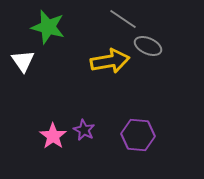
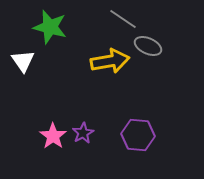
green star: moved 2 px right
purple star: moved 1 px left, 3 px down; rotated 15 degrees clockwise
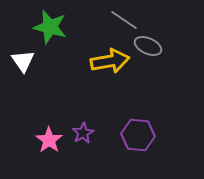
gray line: moved 1 px right, 1 px down
pink star: moved 4 px left, 4 px down
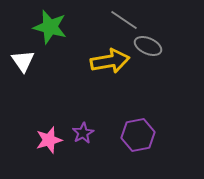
purple hexagon: rotated 16 degrees counterclockwise
pink star: rotated 20 degrees clockwise
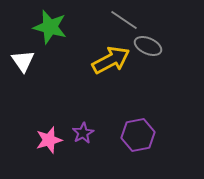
yellow arrow: moved 1 px right, 1 px up; rotated 18 degrees counterclockwise
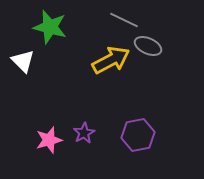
gray line: rotated 8 degrees counterclockwise
white triangle: rotated 10 degrees counterclockwise
purple star: moved 1 px right
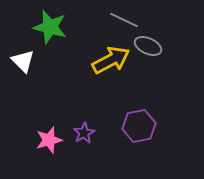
purple hexagon: moved 1 px right, 9 px up
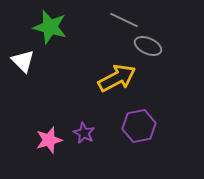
yellow arrow: moved 6 px right, 18 px down
purple star: rotated 15 degrees counterclockwise
